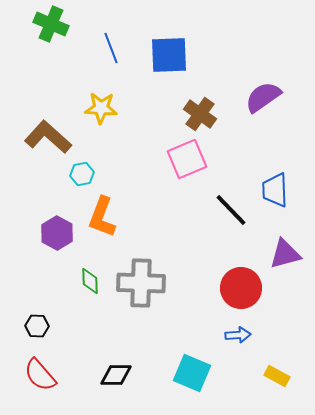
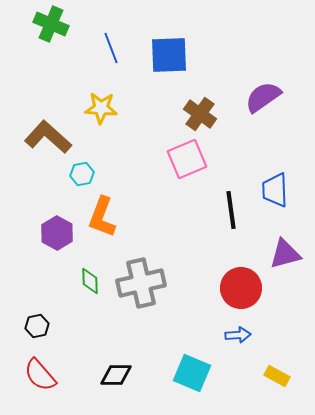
black line: rotated 36 degrees clockwise
gray cross: rotated 15 degrees counterclockwise
black hexagon: rotated 15 degrees counterclockwise
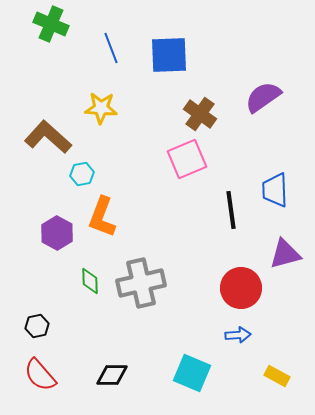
black diamond: moved 4 px left
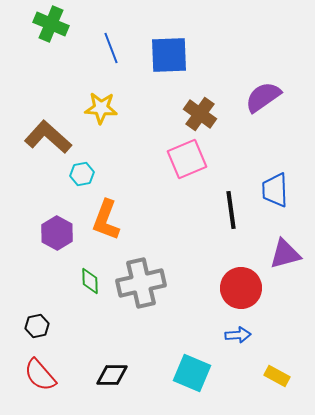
orange L-shape: moved 4 px right, 3 px down
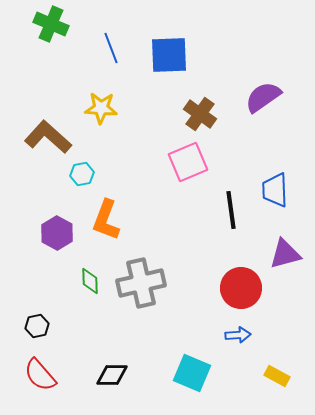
pink square: moved 1 px right, 3 px down
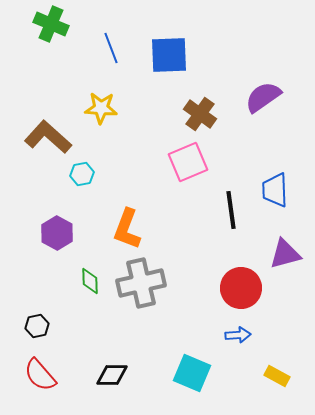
orange L-shape: moved 21 px right, 9 px down
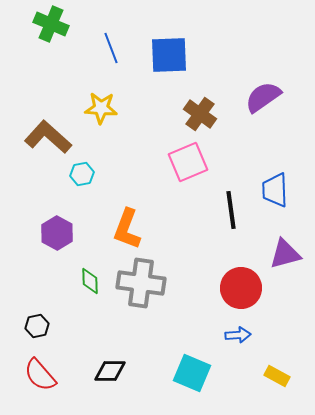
gray cross: rotated 21 degrees clockwise
black diamond: moved 2 px left, 4 px up
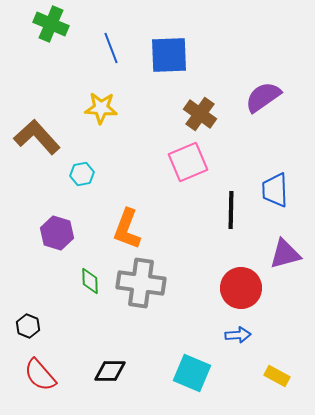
brown L-shape: moved 11 px left; rotated 6 degrees clockwise
black line: rotated 9 degrees clockwise
purple hexagon: rotated 12 degrees counterclockwise
black hexagon: moved 9 px left; rotated 25 degrees counterclockwise
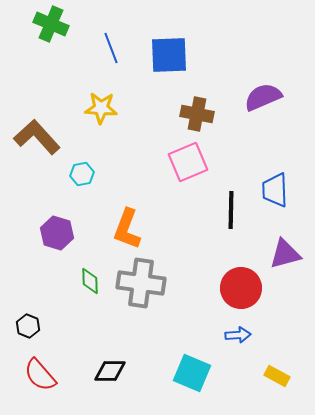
purple semicircle: rotated 12 degrees clockwise
brown cross: moved 3 px left; rotated 24 degrees counterclockwise
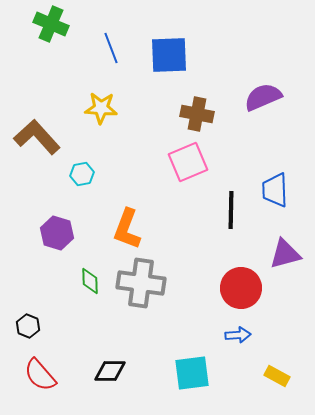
cyan square: rotated 30 degrees counterclockwise
